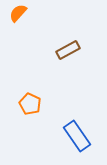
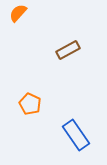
blue rectangle: moved 1 px left, 1 px up
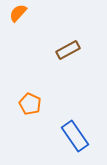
blue rectangle: moved 1 px left, 1 px down
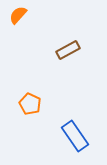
orange semicircle: moved 2 px down
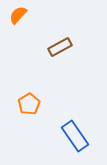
brown rectangle: moved 8 px left, 3 px up
orange pentagon: moved 1 px left; rotated 15 degrees clockwise
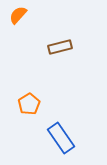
brown rectangle: rotated 15 degrees clockwise
blue rectangle: moved 14 px left, 2 px down
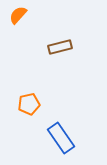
orange pentagon: rotated 20 degrees clockwise
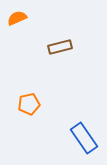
orange semicircle: moved 1 px left, 3 px down; rotated 24 degrees clockwise
blue rectangle: moved 23 px right
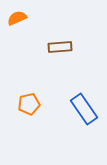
brown rectangle: rotated 10 degrees clockwise
blue rectangle: moved 29 px up
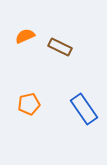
orange semicircle: moved 8 px right, 18 px down
brown rectangle: rotated 30 degrees clockwise
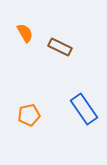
orange semicircle: moved 3 px up; rotated 84 degrees clockwise
orange pentagon: moved 11 px down
